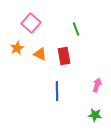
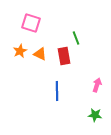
pink square: rotated 24 degrees counterclockwise
green line: moved 9 px down
orange star: moved 3 px right, 3 px down
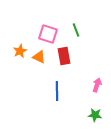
pink square: moved 17 px right, 11 px down
green line: moved 8 px up
orange triangle: moved 1 px left, 3 px down
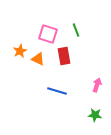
orange triangle: moved 1 px left, 2 px down
blue line: rotated 72 degrees counterclockwise
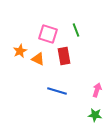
pink arrow: moved 5 px down
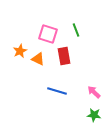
pink arrow: moved 3 px left, 2 px down; rotated 64 degrees counterclockwise
green star: moved 1 px left
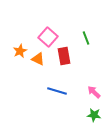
green line: moved 10 px right, 8 px down
pink square: moved 3 px down; rotated 24 degrees clockwise
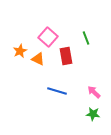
red rectangle: moved 2 px right
green star: moved 1 px left, 1 px up
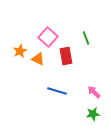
green star: rotated 16 degrees counterclockwise
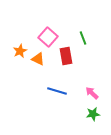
green line: moved 3 px left
pink arrow: moved 2 px left, 1 px down
